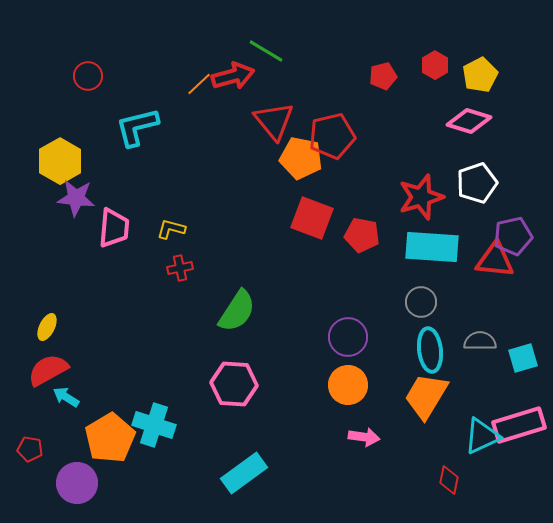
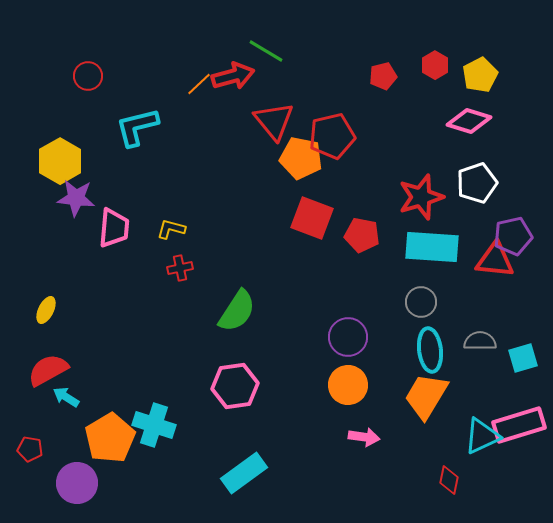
yellow ellipse at (47, 327): moved 1 px left, 17 px up
pink hexagon at (234, 384): moved 1 px right, 2 px down; rotated 12 degrees counterclockwise
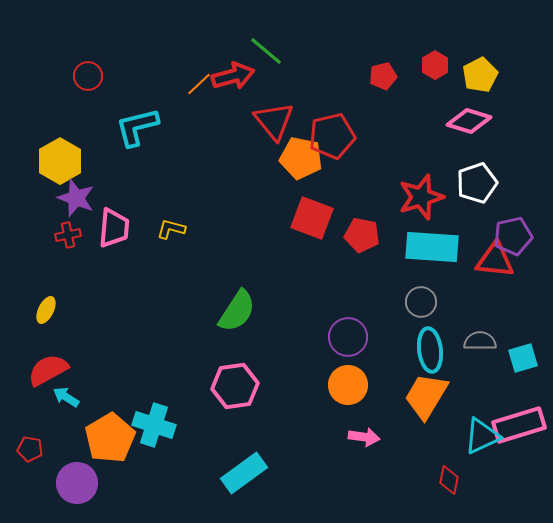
green line at (266, 51): rotated 9 degrees clockwise
purple star at (76, 198): rotated 15 degrees clockwise
red cross at (180, 268): moved 112 px left, 33 px up
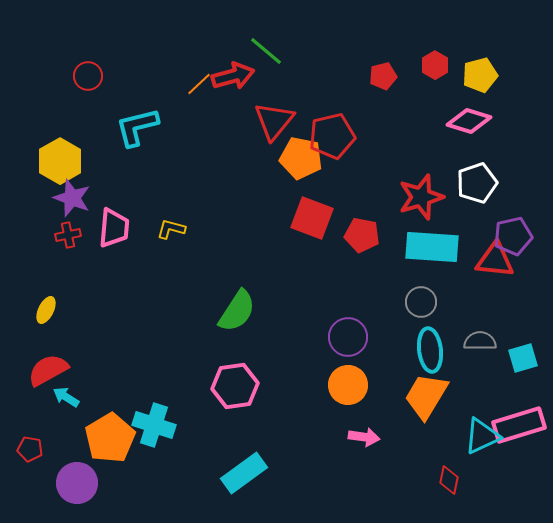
yellow pentagon at (480, 75): rotated 12 degrees clockwise
red triangle at (274, 121): rotated 18 degrees clockwise
purple star at (76, 198): moved 4 px left
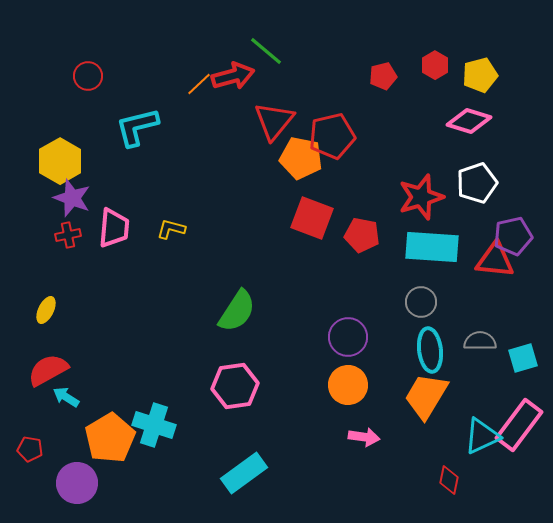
pink rectangle at (519, 425): rotated 36 degrees counterclockwise
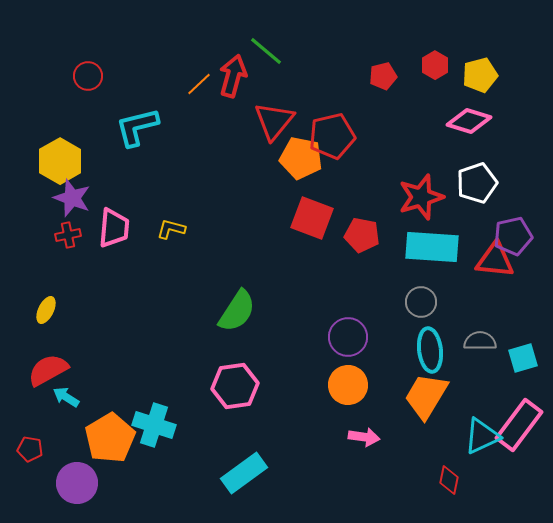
red arrow at (233, 76): rotated 60 degrees counterclockwise
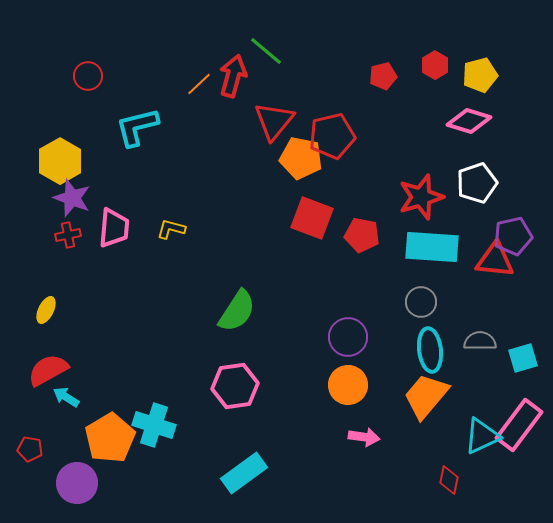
orange trapezoid at (426, 396): rotated 9 degrees clockwise
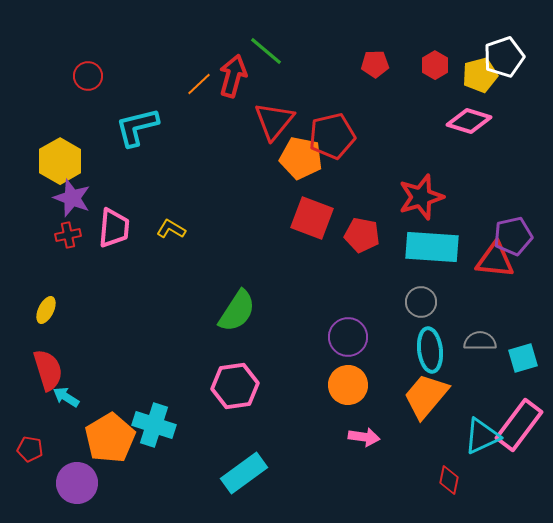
red pentagon at (383, 76): moved 8 px left, 12 px up; rotated 12 degrees clockwise
white pentagon at (477, 183): moved 27 px right, 126 px up
yellow L-shape at (171, 229): rotated 16 degrees clockwise
red semicircle at (48, 370): rotated 102 degrees clockwise
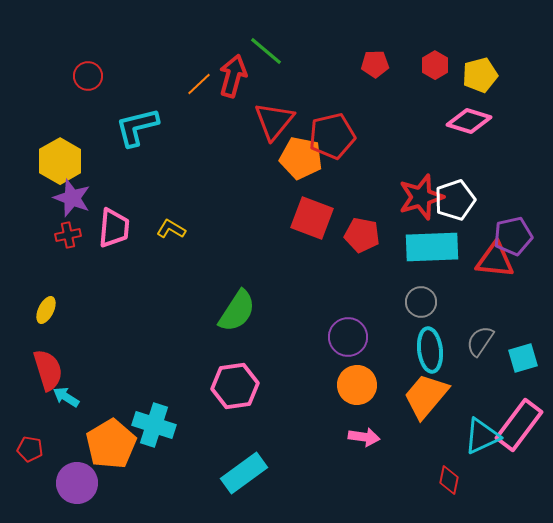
white pentagon at (504, 57): moved 49 px left, 143 px down
cyan rectangle at (432, 247): rotated 6 degrees counterclockwise
gray semicircle at (480, 341): rotated 56 degrees counterclockwise
orange circle at (348, 385): moved 9 px right
orange pentagon at (110, 438): moved 1 px right, 6 px down
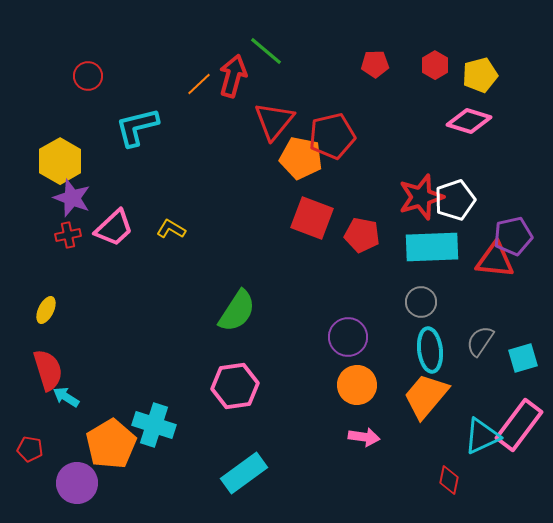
pink trapezoid at (114, 228): rotated 42 degrees clockwise
